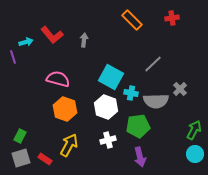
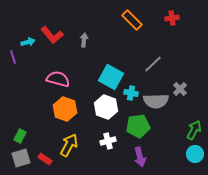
cyan arrow: moved 2 px right
white cross: moved 1 px down
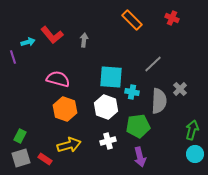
red cross: rotated 32 degrees clockwise
cyan square: rotated 25 degrees counterclockwise
cyan cross: moved 1 px right, 1 px up
gray semicircle: moved 3 px right; rotated 85 degrees counterclockwise
green arrow: moved 2 px left; rotated 12 degrees counterclockwise
yellow arrow: rotated 45 degrees clockwise
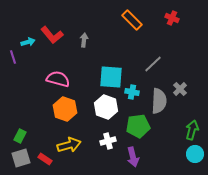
purple arrow: moved 7 px left
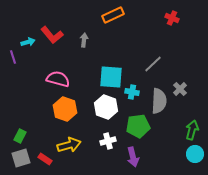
orange rectangle: moved 19 px left, 5 px up; rotated 70 degrees counterclockwise
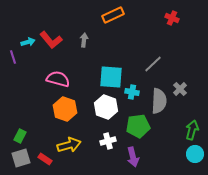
red L-shape: moved 1 px left, 5 px down
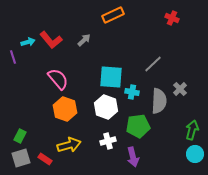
gray arrow: rotated 40 degrees clockwise
pink semicircle: rotated 35 degrees clockwise
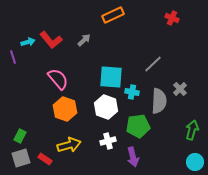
cyan circle: moved 8 px down
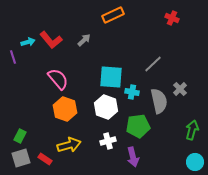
gray semicircle: rotated 15 degrees counterclockwise
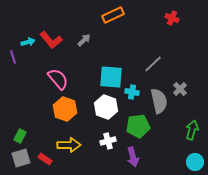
yellow arrow: rotated 15 degrees clockwise
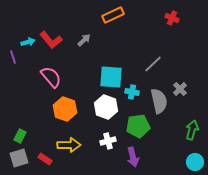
pink semicircle: moved 7 px left, 2 px up
gray square: moved 2 px left
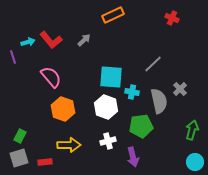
orange hexagon: moved 2 px left
green pentagon: moved 3 px right
red rectangle: moved 3 px down; rotated 40 degrees counterclockwise
